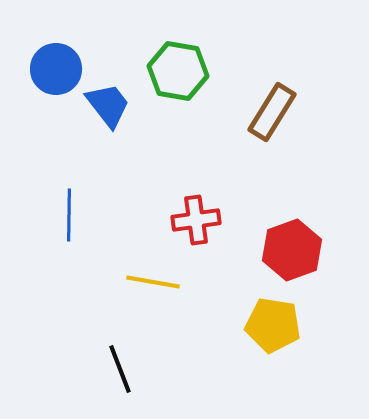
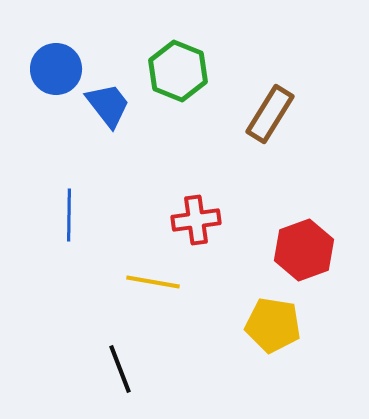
green hexagon: rotated 12 degrees clockwise
brown rectangle: moved 2 px left, 2 px down
red hexagon: moved 12 px right
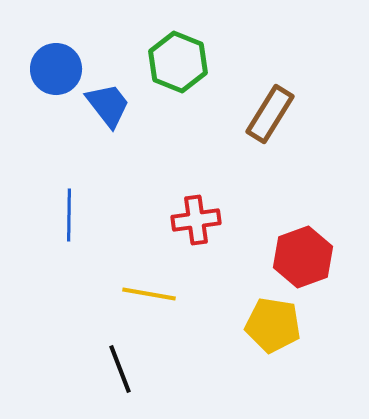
green hexagon: moved 9 px up
red hexagon: moved 1 px left, 7 px down
yellow line: moved 4 px left, 12 px down
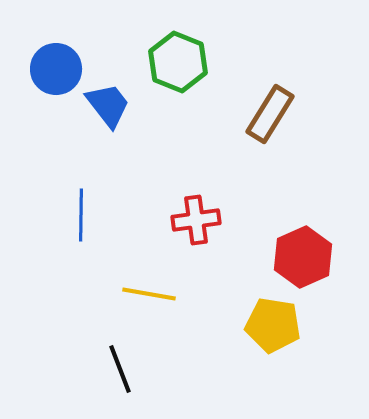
blue line: moved 12 px right
red hexagon: rotated 4 degrees counterclockwise
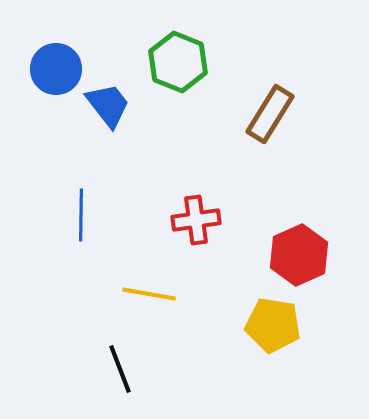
red hexagon: moved 4 px left, 2 px up
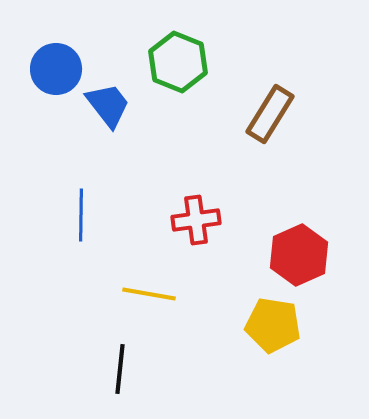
black line: rotated 27 degrees clockwise
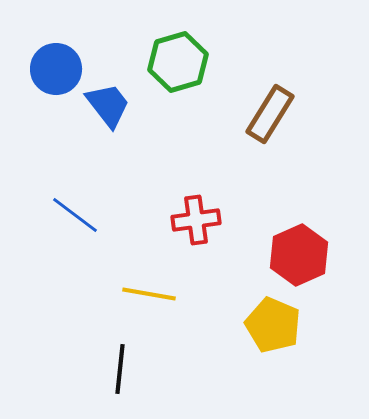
green hexagon: rotated 22 degrees clockwise
blue line: moved 6 px left; rotated 54 degrees counterclockwise
yellow pentagon: rotated 14 degrees clockwise
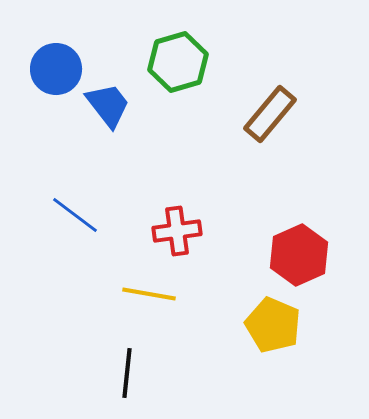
brown rectangle: rotated 8 degrees clockwise
red cross: moved 19 px left, 11 px down
black line: moved 7 px right, 4 px down
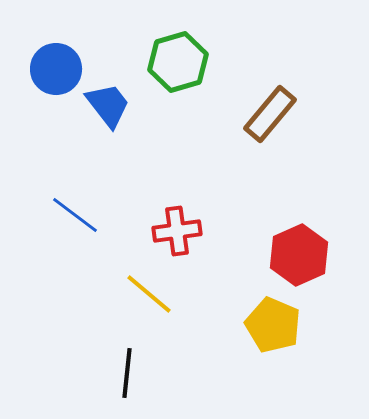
yellow line: rotated 30 degrees clockwise
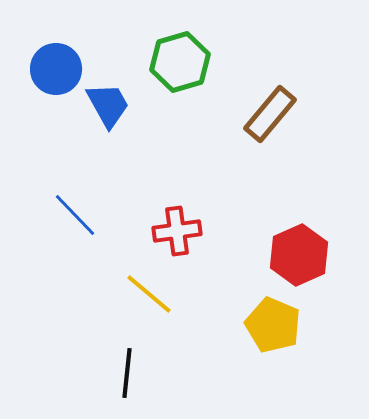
green hexagon: moved 2 px right
blue trapezoid: rotated 9 degrees clockwise
blue line: rotated 9 degrees clockwise
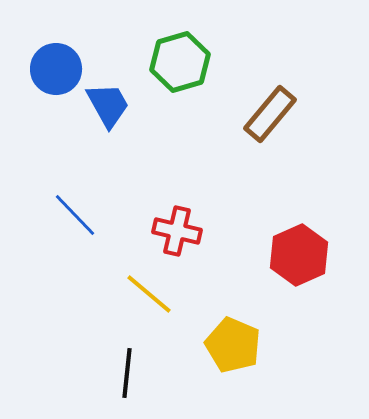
red cross: rotated 21 degrees clockwise
yellow pentagon: moved 40 px left, 20 px down
